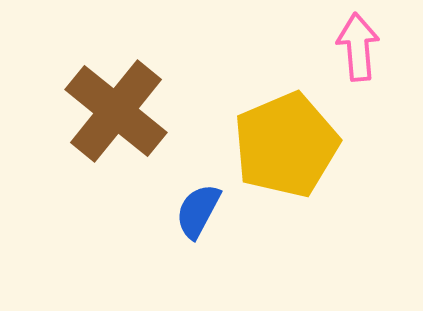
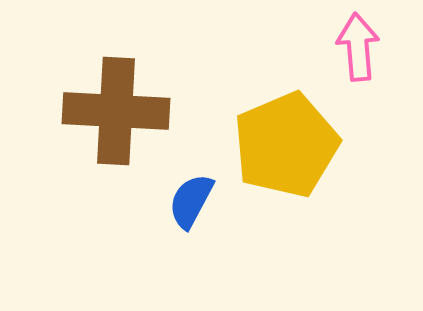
brown cross: rotated 36 degrees counterclockwise
blue semicircle: moved 7 px left, 10 px up
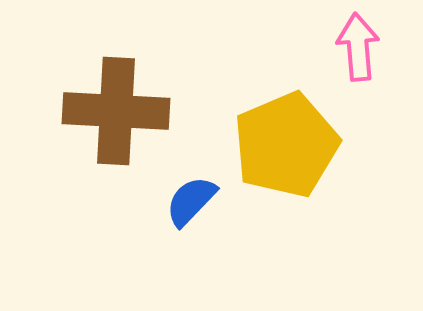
blue semicircle: rotated 16 degrees clockwise
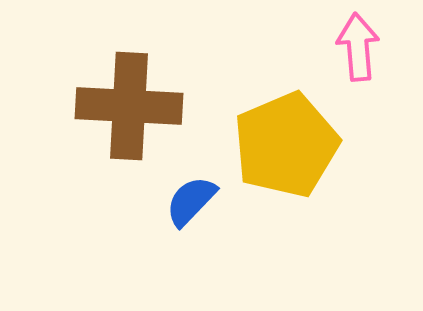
brown cross: moved 13 px right, 5 px up
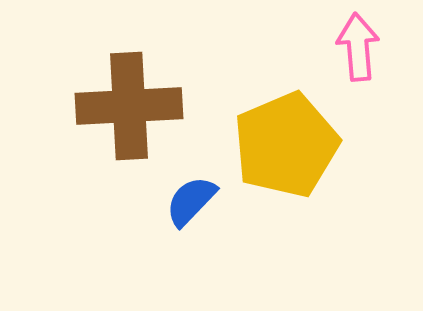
brown cross: rotated 6 degrees counterclockwise
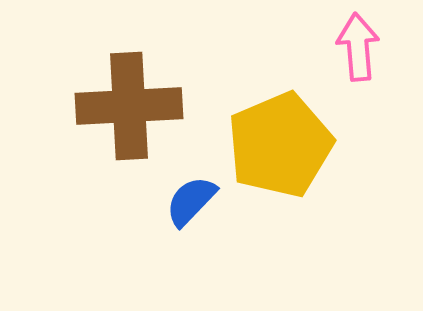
yellow pentagon: moved 6 px left
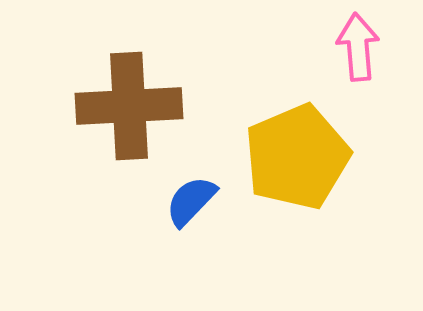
yellow pentagon: moved 17 px right, 12 px down
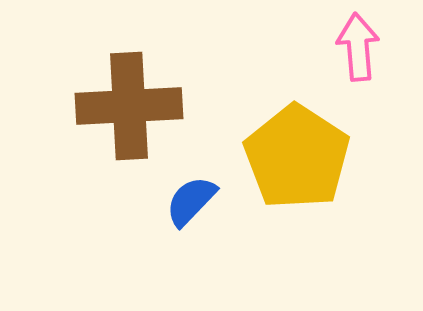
yellow pentagon: rotated 16 degrees counterclockwise
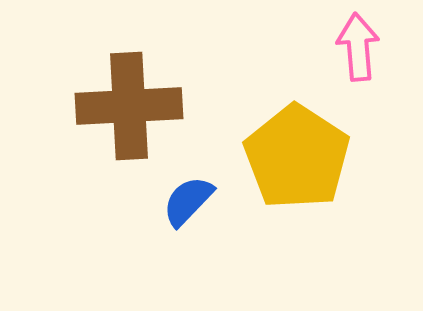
blue semicircle: moved 3 px left
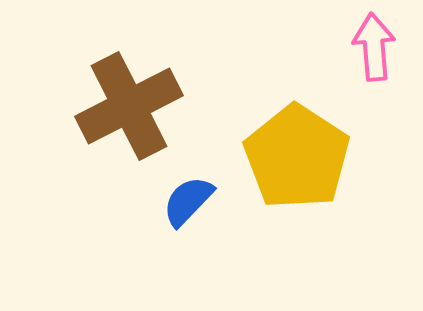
pink arrow: moved 16 px right
brown cross: rotated 24 degrees counterclockwise
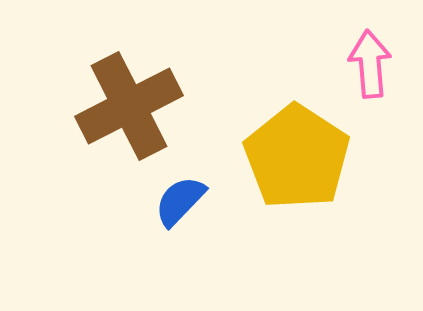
pink arrow: moved 4 px left, 17 px down
blue semicircle: moved 8 px left
